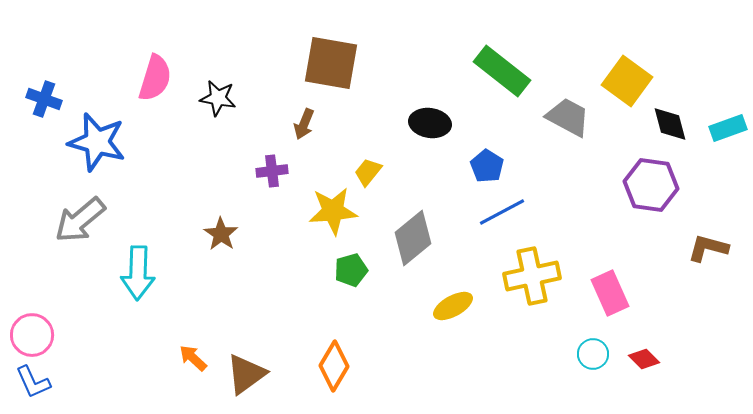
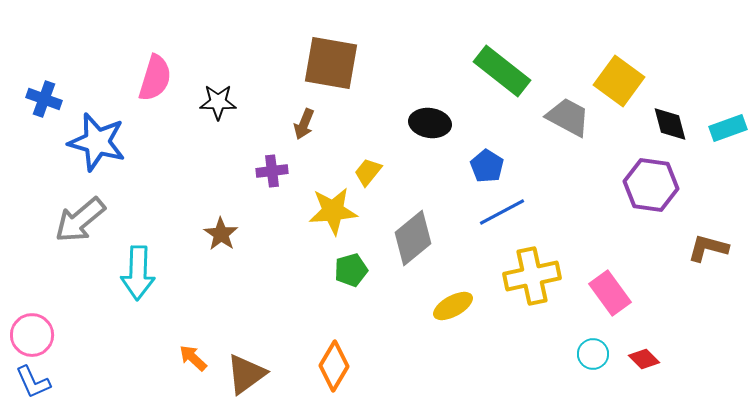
yellow square: moved 8 px left
black star: moved 4 px down; rotated 9 degrees counterclockwise
pink rectangle: rotated 12 degrees counterclockwise
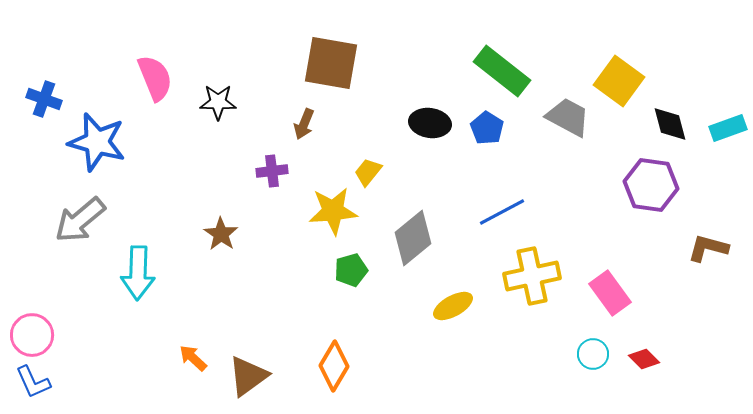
pink semicircle: rotated 39 degrees counterclockwise
blue pentagon: moved 38 px up
brown triangle: moved 2 px right, 2 px down
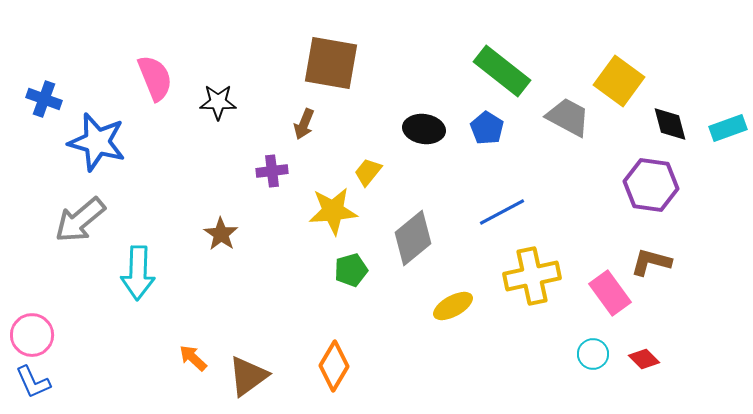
black ellipse: moved 6 px left, 6 px down
brown L-shape: moved 57 px left, 14 px down
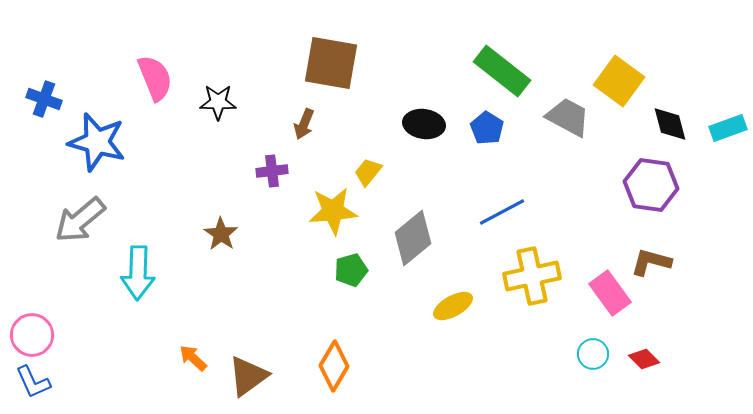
black ellipse: moved 5 px up
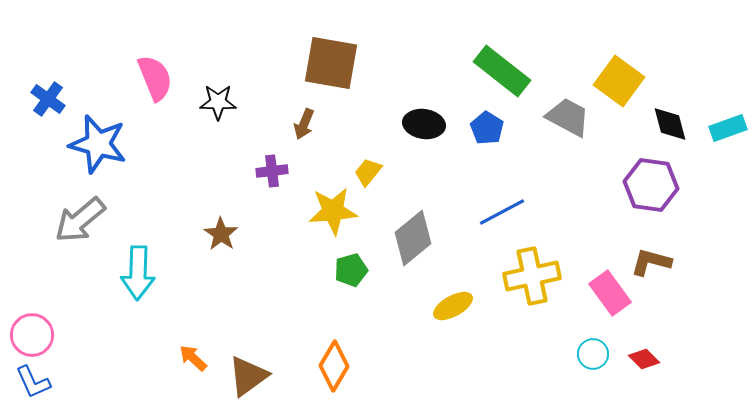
blue cross: moved 4 px right; rotated 16 degrees clockwise
blue star: moved 1 px right, 2 px down
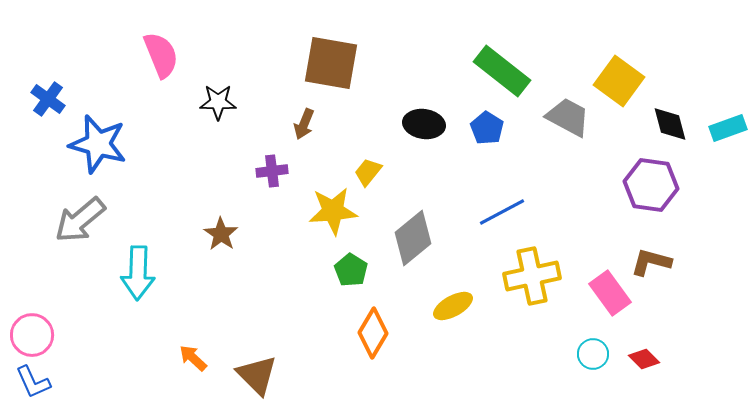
pink semicircle: moved 6 px right, 23 px up
green pentagon: rotated 24 degrees counterclockwise
orange diamond: moved 39 px right, 33 px up
brown triangle: moved 9 px right, 1 px up; rotated 39 degrees counterclockwise
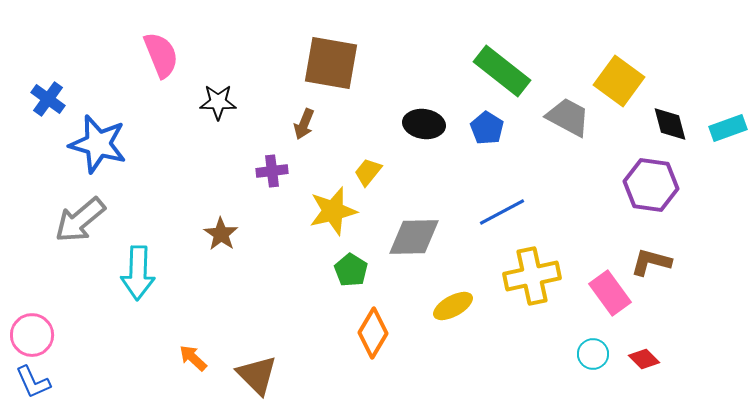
yellow star: rotated 9 degrees counterclockwise
gray diamond: moved 1 px right, 1 px up; rotated 38 degrees clockwise
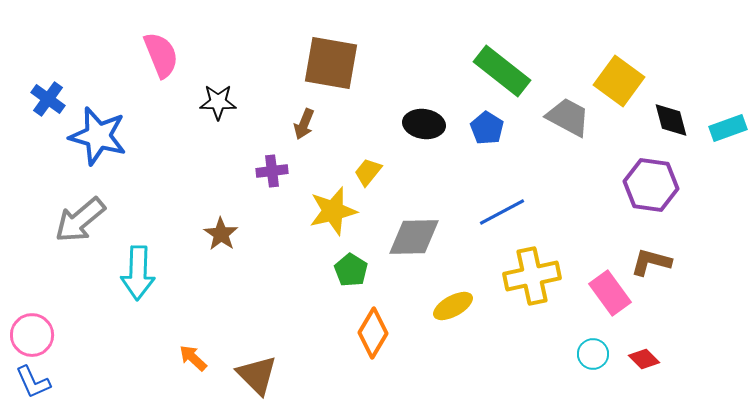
black diamond: moved 1 px right, 4 px up
blue star: moved 8 px up
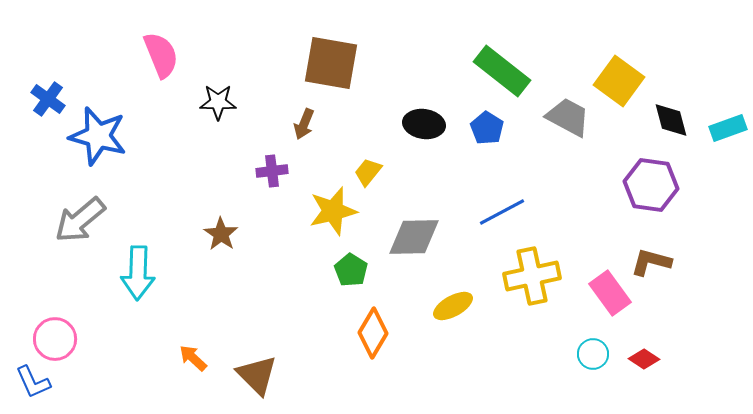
pink circle: moved 23 px right, 4 px down
red diamond: rotated 12 degrees counterclockwise
